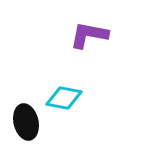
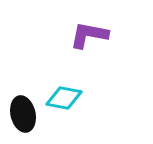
black ellipse: moved 3 px left, 8 px up
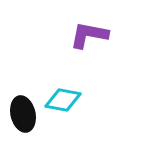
cyan diamond: moved 1 px left, 2 px down
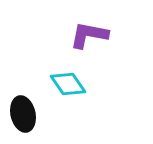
cyan diamond: moved 5 px right, 16 px up; rotated 45 degrees clockwise
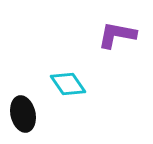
purple L-shape: moved 28 px right
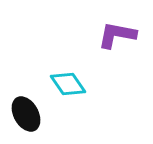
black ellipse: moved 3 px right; rotated 16 degrees counterclockwise
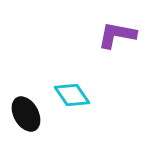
cyan diamond: moved 4 px right, 11 px down
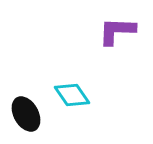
purple L-shape: moved 4 px up; rotated 9 degrees counterclockwise
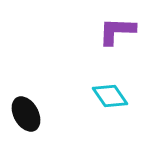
cyan diamond: moved 38 px right, 1 px down
